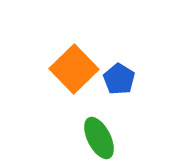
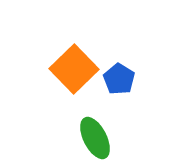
green ellipse: moved 4 px left
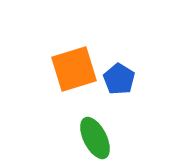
orange square: rotated 27 degrees clockwise
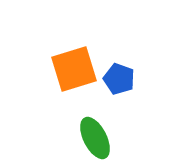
blue pentagon: rotated 12 degrees counterclockwise
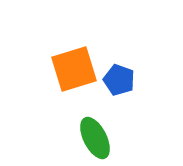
blue pentagon: moved 1 px down
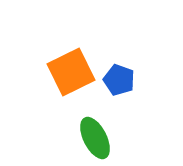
orange square: moved 3 px left, 3 px down; rotated 9 degrees counterclockwise
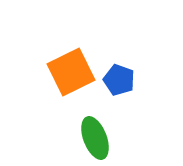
green ellipse: rotated 6 degrees clockwise
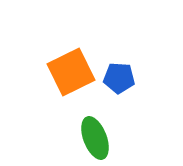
blue pentagon: moved 2 px up; rotated 16 degrees counterclockwise
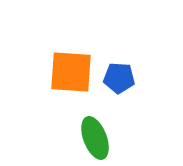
orange square: rotated 30 degrees clockwise
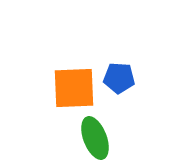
orange square: moved 3 px right, 16 px down; rotated 6 degrees counterclockwise
